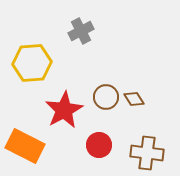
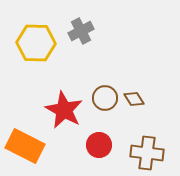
yellow hexagon: moved 4 px right, 20 px up; rotated 6 degrees clockwise
brown circle: moved 1 px left, 1 px down
red star: rotated 15 degrees counterclockwise
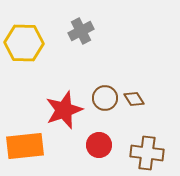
yellow hexagon: moved 12 px left
red star: rotated 24 degrees clockwise
orange rectangle: rotated 33 degrees counterclockwise
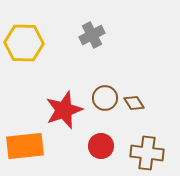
gray cross: moved 11 px right, 4 px down
brown diamond: moved 4 px down
red circle: moved 2 px right, 1 px down
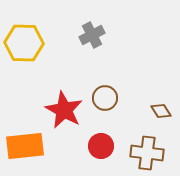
brown diamond: moved 27 px right, 8 px down
red star: rotated 24 degrees counterclockwise
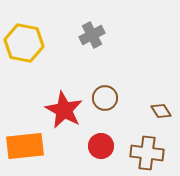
yellow hexagon: rotated 9 degrees clockwise
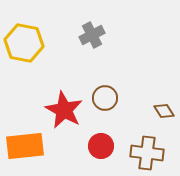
brown diamond: moved 3 px right
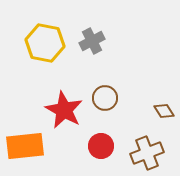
gray cross: moved 6 px down
yellow hexagon: moved 21 px right
brown cross: rotated 28 degrees counterclockwise
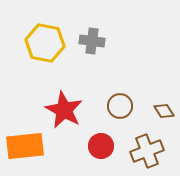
gray cross: rotated 35 degrees clockwise
brown circle: moved 15 px right, 8 px down
brown cross: moved 2 px up
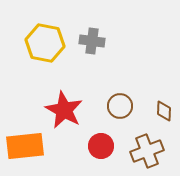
brown diamond: rotated 35 degrees clockwise
